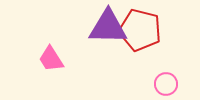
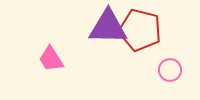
pink circle: moved 4 px right, 14 px up
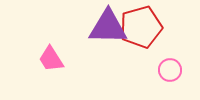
red pentagon: moved 1 px right, 3 px up; rotated 30 degrees counterclockwise
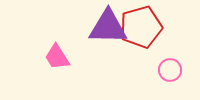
pink trapezoid: moved 6 px right, 2 px up
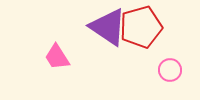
purple triangle: rotated 33 degrees clockwise
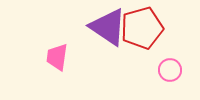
red pentagon: moved 1 px right, 1 px down
pink trapezoid: rotated 40 degrees clockwise
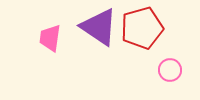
purple triangle: moved 9 px left
pink trapezoid: moved 7 px left, 19 px up
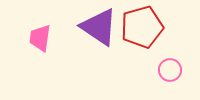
red pentagon: moved 1 px up
pink trapezoid: moved 10 px left
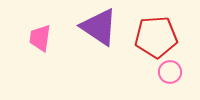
red pentagon: moved 14 px right, 10 px down; rotated 12 degrees clockwise
pink circle: moved 2 px down
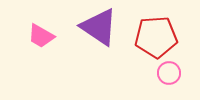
pink trapezoid: moved 1 px right, 2 px up; rotated 68 degrees counterclockwise
pink circle: moved 1 px left, 1 px down
